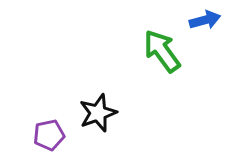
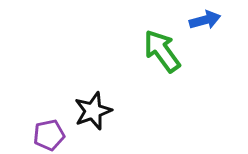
black star: moved 5 px left, 2 px up
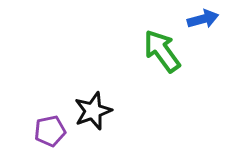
blue arrow: moved 2 px left, 1 px up
purple pentagon: moved 1 px right, 4 px up
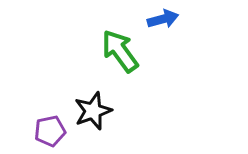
blue arrow: moved 40 px left
green arrow: moved 42 px left
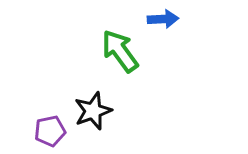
blue arrow: rotated 12 degrees clockwise
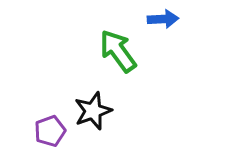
green arrow: moved 2 px left
purple pentagon: rotated 8 degrees counterclockwise
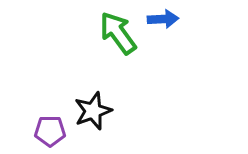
green arrow: moved 18 px up
purple pentagon: rotated 20 degrees clockwise
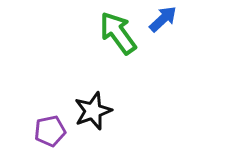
blue arrow: rotated 40 degrees counterclockwise
purple pentagon: rotated 12 degrees counterclockwise
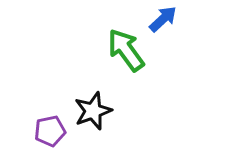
green arrow: moved 8 px right, 17 px down
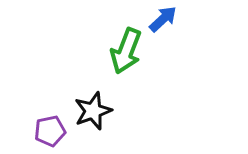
green arrow: moved 1 px down; rotated 123 degrees counterclockwise
